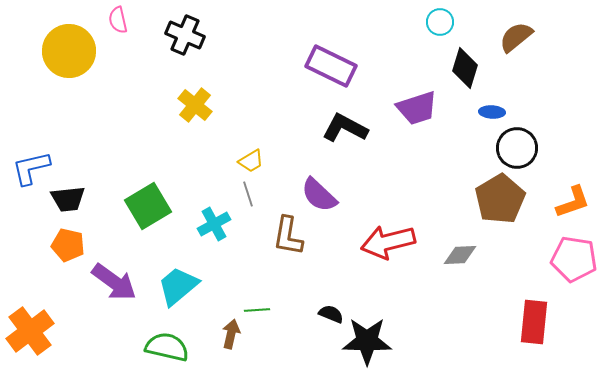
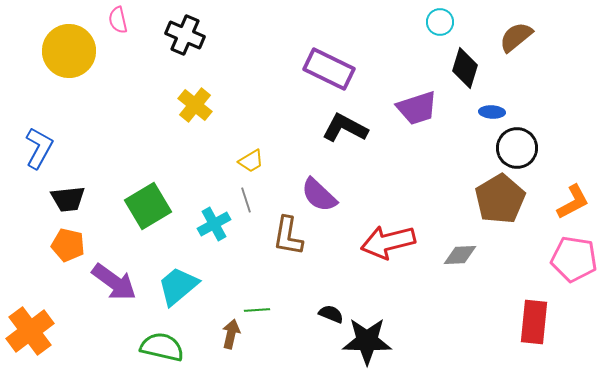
purple rectangle: moved 2 px left, 3 px down
blue L-shape: moved 8 px right, 20 px up; rotated 132 degrees clockwise
gray line: moved 2 px left, 6 px down
orange L-shape: rotated 9 degrees counterclockwise
green semicircle: moved 5 px left
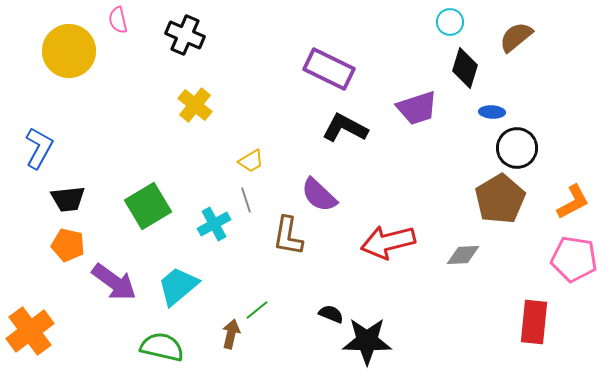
cyan circle: moved 10 px right
gray diamond: moved 3 px right
green line: rotated 35 degrees counterclockwise
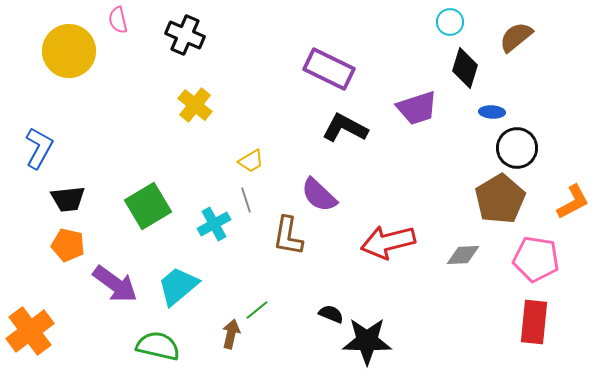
pink pentagon: moved 38 px left
purple arrow: moved 1 px right, 2 px down
green semicircle: moved 4 px left, 1 px up
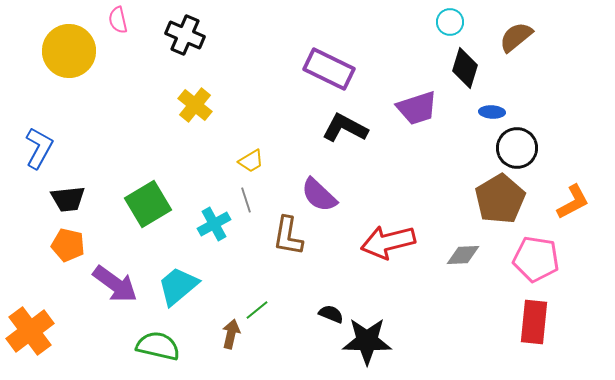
green square: moved 2 px up
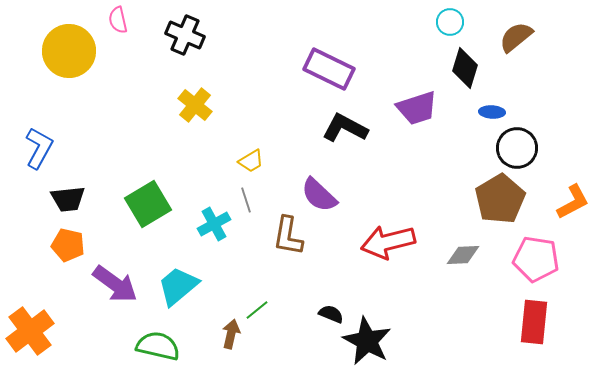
black star: rotated 27 degrees clockwise
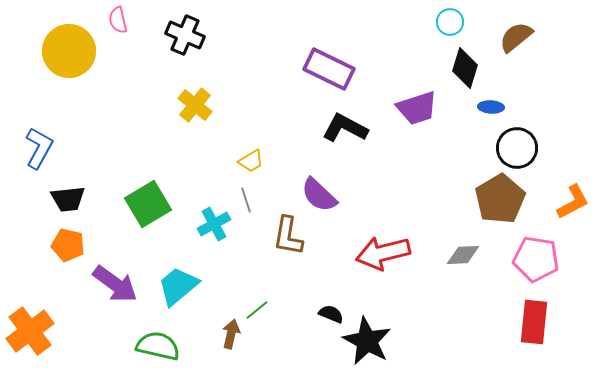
blue ellipse: moved 1 px left, 5 px up
red arrow: moved 5 px left, 11 px down
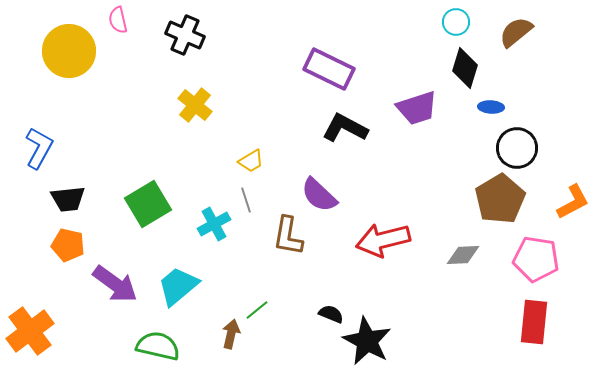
cyan circle: moved 6 px right
brown semicircle: moved 5 px up
red arrow: moved 13 px up
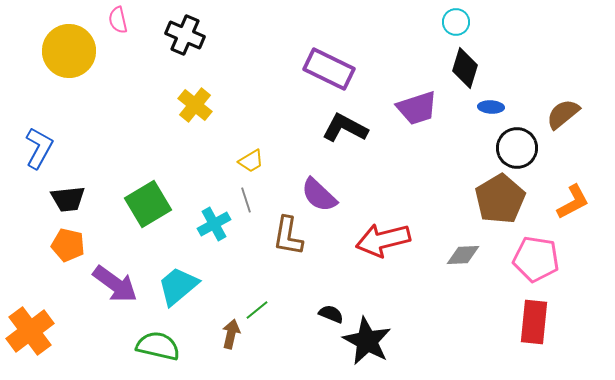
brown semicircle: moved 47 px right, 82 px down
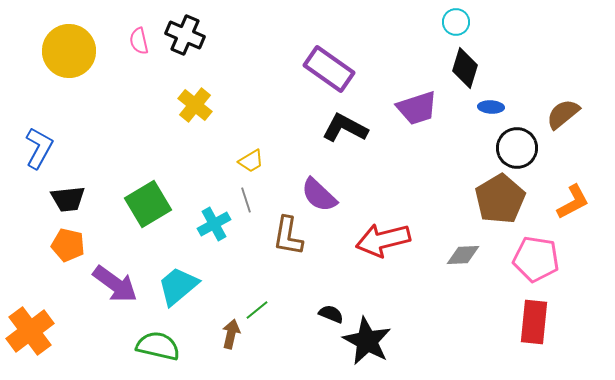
pink semicircle: moved 21 px right, 21 px down
purple rectangle: rotated 9 degrees clockwise
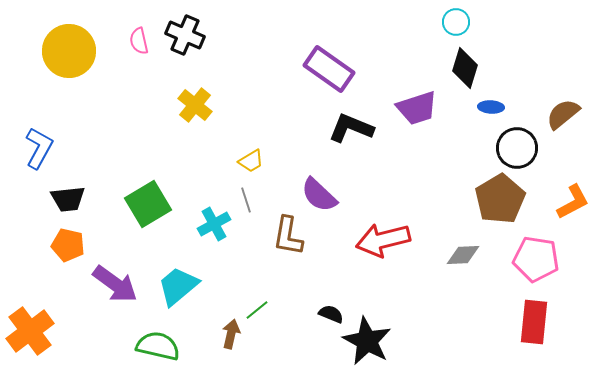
black L-shape: moved 6 px right; rotated 6 degrees counterclockwise
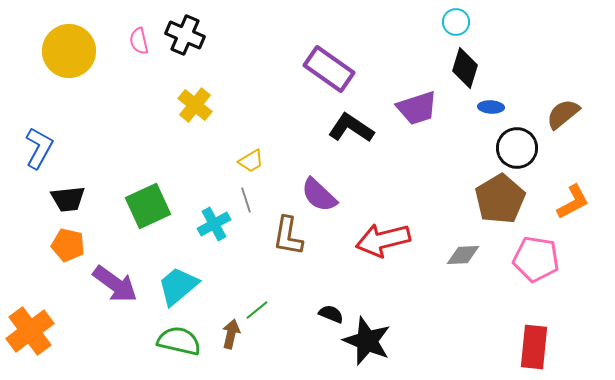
black L-shape: rotated 12 degrees clockwise
green square: moved 2 px down; rotated 6 degrees clockwise
red rectangle: moved 25 px down
black star: rotated 6 degrees counterclockwise
green semicircle: moved 21 px right, 5 px up
